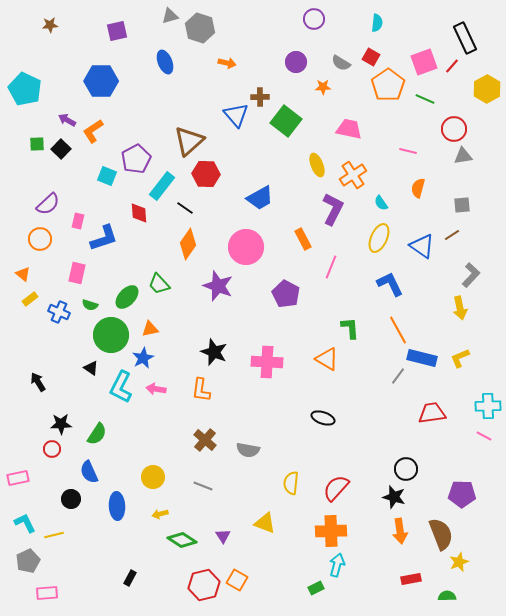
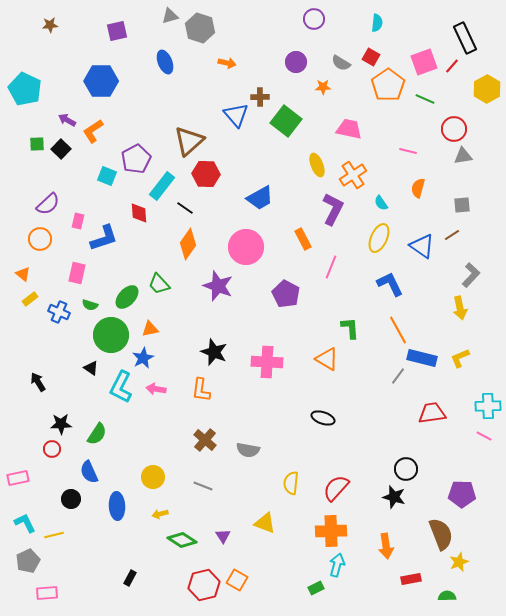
orange arrow at (400, 531): moved 14 px left, 15 px down
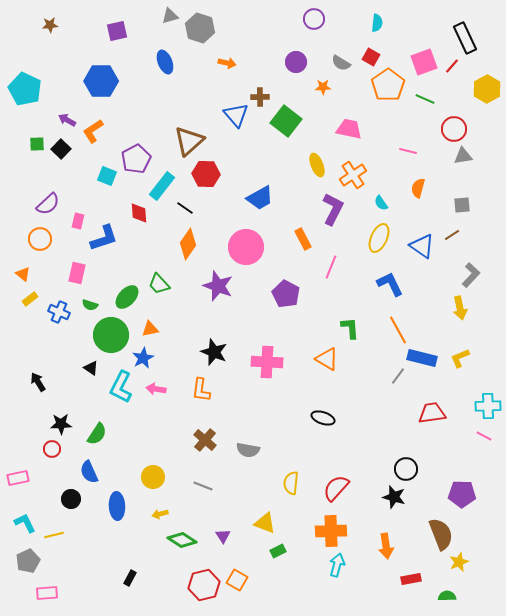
green rectangle at (316, 588): moved 38 px left, 37 px up
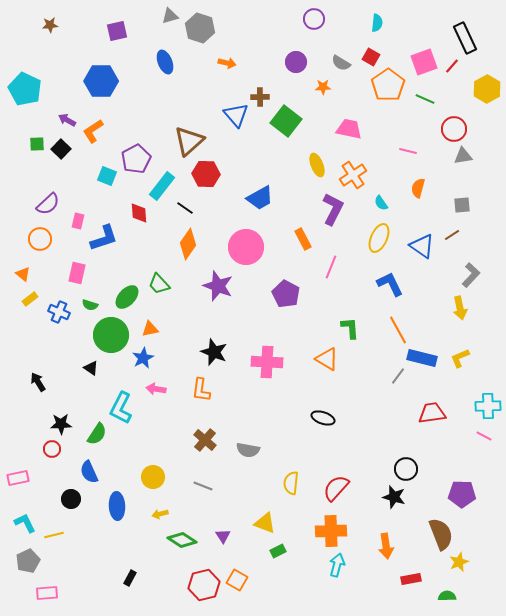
cyan L-shape at (121, 387): moved 21 px down
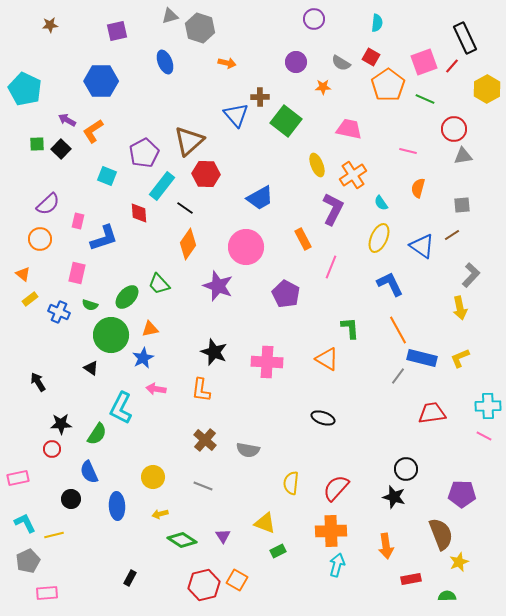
purple pentagon at (136, 159): moved 8 px right, 6 px up
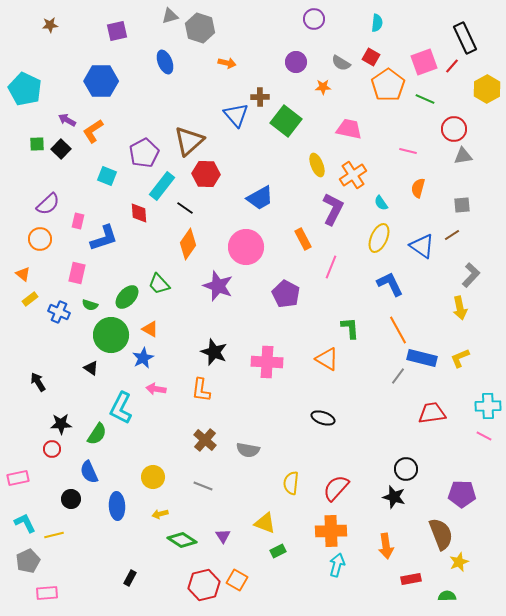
orange triangle at (150, 329): rotated 42 degrees clockwise
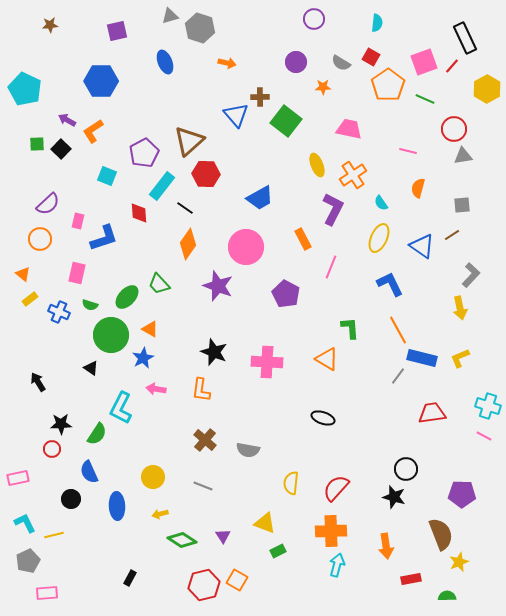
cyan cross at (488, 406): rotated 20 degrees clockwise
